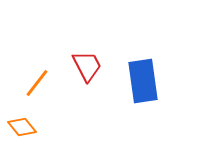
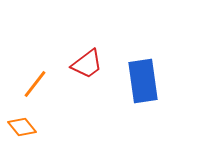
red trapezoid: moved 2 px up; rotated 80 degrees clockwise
orange line: moved 2 px left, 1 px down
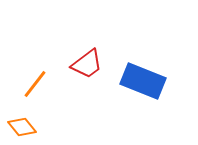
blue rectangle: rotated 60 degrees counterclockwise
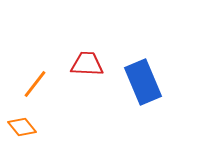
red trapezoid: rotated 140 degrees counterclockwise
blue rectangle: moved 1 px down; rotated 45 degrees clockwise
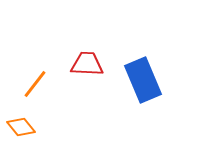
blue rectangle: moved 2 px up
orange diamond: moved 1 px left
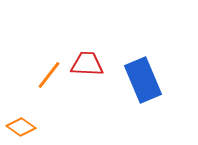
orange line: moved 14 px right, 9 px up
orange diamond: rotated 16 degrees counterclockwise
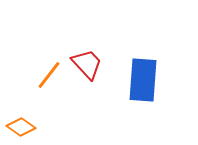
red trapezoid: rotated 44 degrees clockwise
blue rectangle: rotated 27 degrees clockwise
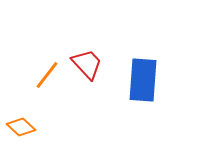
orange line: moved 2 px left
orange diamond: rotated 8 degrees clockwise
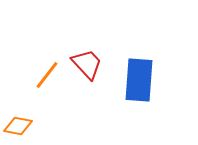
blue rectangle: moved 4 px left
orange diamond: moved 3 px left, 1 px up; rotated 32 degrees counterclockwise
